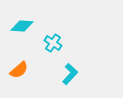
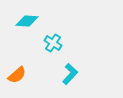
cyan diamond: moved 5 px right, 5 px up
orange semicircle: moved 2 px left, 5 px down
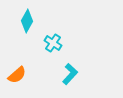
cyan diamond: rotated 65 degrees counterclockwise
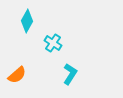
cyan L-shape: rotated 10 degrees counterclockwise
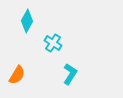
orange semicircle: rotated 18 degrees counterclockwise
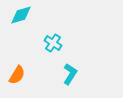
cyan diamond: moved 6 px left, 6 px up; rotated 45 degrees clockwise
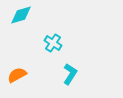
orange semicircle: rotated 150 degrees counterclockwise
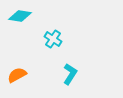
cyan diamond: moved 1 px left, 1 px down; rotated 25 degrees clockwise
cyan cross: moved 4 px up
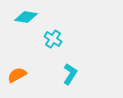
cyan diamond: moved 6 px right, 1 px down
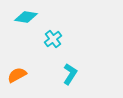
cyan cross: rotated 18 degrees clockwise
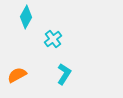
cyan diamond: rotated 70 degrees counterclockwise
cyan L-shape: moved 6 px left
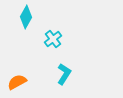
orange semicircle: moved 7 px down
